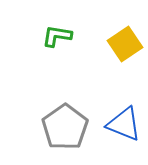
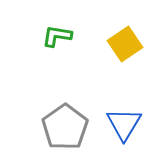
blue triangle: rotated 39 degrees clockwise
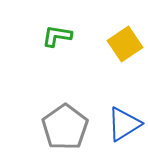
blue triangle: rotated 27 degrees clockwise
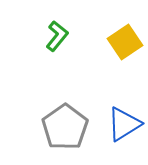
green L-shape: rotated 120 degrees clockwise
yellow square: moved 2 px up
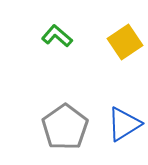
green L-shape: rotated 88 degrees counterclockwise
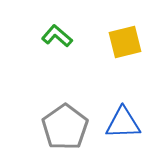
yellow square: rotated 20 degrees clockwise
blue triangle: moved 1 px left, 1 px up; rotated 30 degrees clockwise
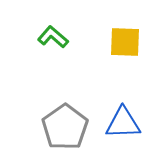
green L-shape: moved 4 px left, 1 px down
yellow square: rotated 16 degrees clockwise
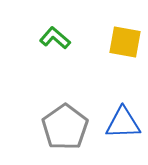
green L-shape: moved 2 px right, 1 px down
yellow square: rotated 8 degrees clockwise
